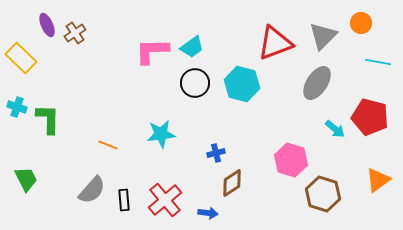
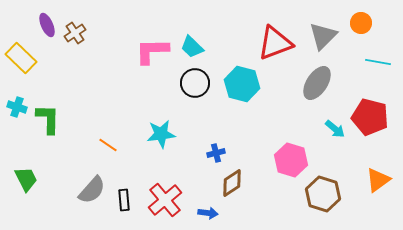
cyan trapezoid: rotated 80 degrees clockwise
orange line: rotated 12 degrees clockwise
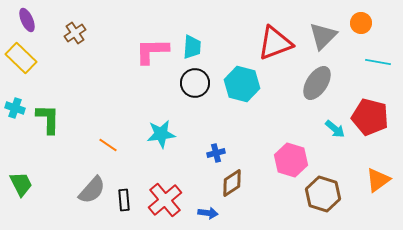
purple ellipse: moved 20 px left, 5 px up
cyan trapezoid: rotated 130 degrees counterclockwise
cyan cross: moved 2 px left, 1 px down
green trapezoid: moved 5 px left, 5 px down
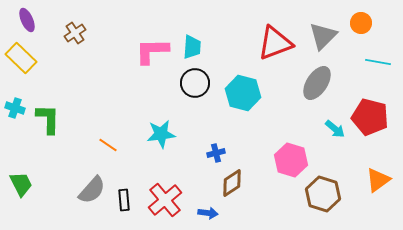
cyan hexagon: moved 1 px right, 9 px down
